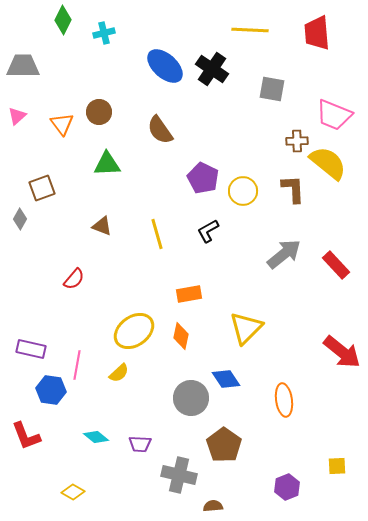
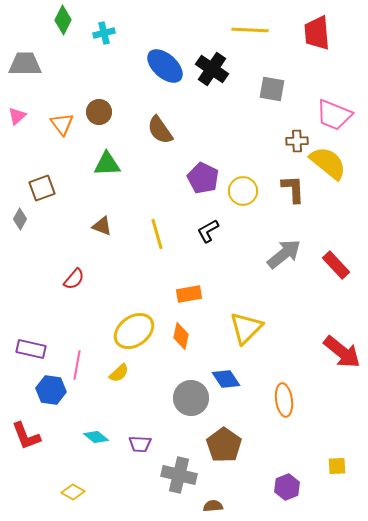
gray trapezoid at (23, 66): moved 2 px right, 2 px up
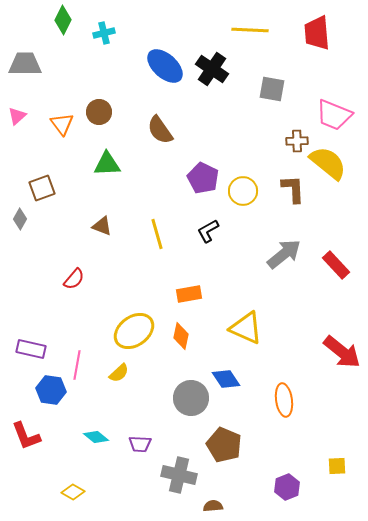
yellow triangle at (246, 328): rotated 51 degrees counterclockwise
brown pentagon at (224, 445): rotated 12 degrees counterclockwise
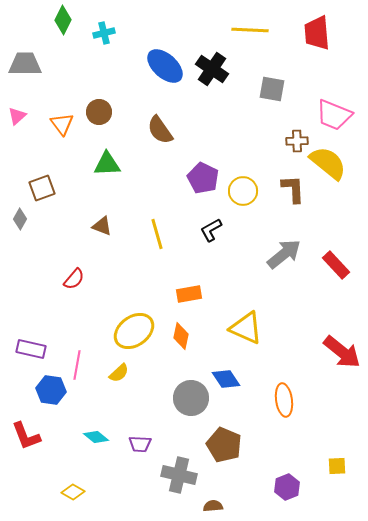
black L-shape at (208, 231): moved 3 px right, 1 px up
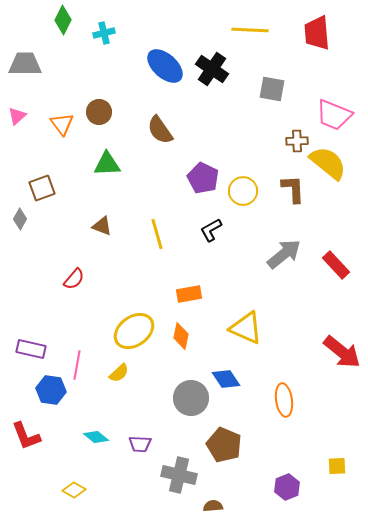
yellow diamond at (73, 492): moved 1 px right, 2 px up
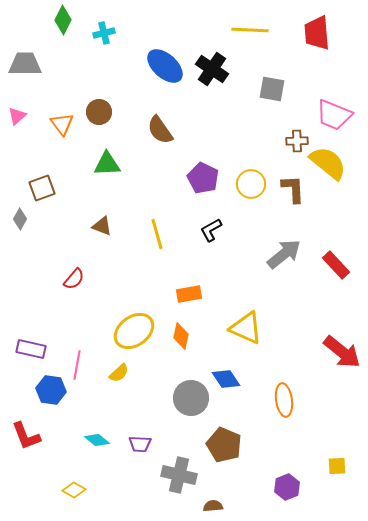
yellow circle at (243, 191): moved 8 px right, 7 px up
cyan diamond at (96, 437): moved 1 px right, 3 px down
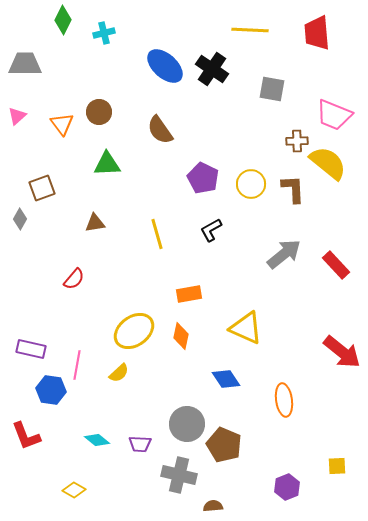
brown triangle at (102, 226): moved 7 px left, 3 px up; rotated 30 degrees counterclockwise
gray circle at (191, 398): moved 4 px left, 26 px down
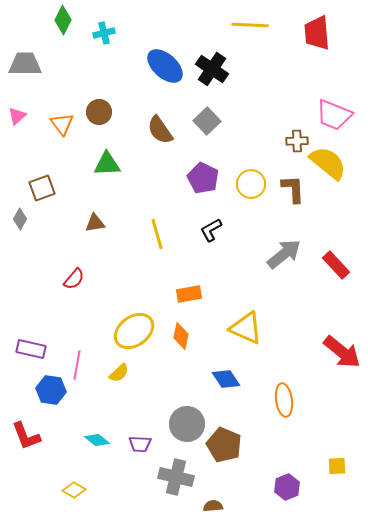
yellow line at (250, 30): moved 5 px up
gray square at (272, 89): moved 65 px left, 32 px down; rotated 36 degrees clockwise
gray cross at (179, 475): moved 3 px left, 2 px down
